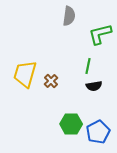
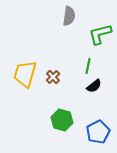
brown cross: moved 2 px right, 4 px up
black semicircle: rotated 28 degrees counterclockwise
green hexagon: moved 9 px left, 4 px up; rotated 15 degrees clockwise
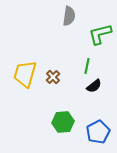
green line: moved 1 px left
green hexagon: moved 1 px right, 2 px down; rotated 20 degrees counterclockwise
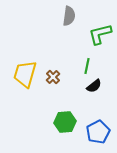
green hexagon: moved 2 px right
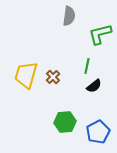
yellow trapezoid: moved 1 px right, 1 px down
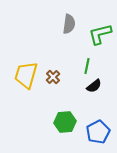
gray semicircle: moved 8 px down
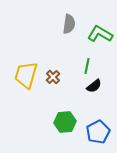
green L-shape: rotated 45 degrees clockwise
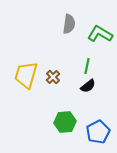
black semicircle: moved 6 px left
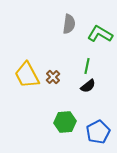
yellow trapezoid: moved 1 px right; rotated 44 degrees counterclockwise
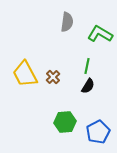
gray semicircle: moved 2 px left, 2 px up
yellow trapezoid: moved 2 px left, 1 px up
black semicircle: rotated 21 degrees counterclockwise
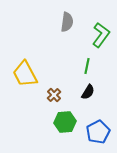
green L-shape: moved 1 px right, 1 px down; rotated 95 degrees clockwise
brown cross: moved 1 px right, 18 px down
black semicircle: moved 6 px down
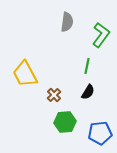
blue pentagon: moved 2 px right, 1 px down; rotated 20 degrees clockwise
